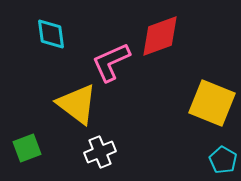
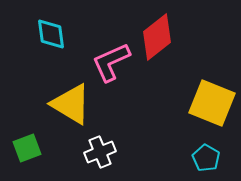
red diamond: moved 3 px left, 1 px down; rotated 18 degrees counterclockwise
yellow triangle: moved 6 px left; rotated 6 degrees counterclockwise
cyan pentagon: moved 17 px left, 2 px up
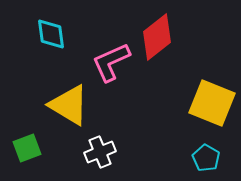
yellow triangle: moved 2 px left, 1 px down
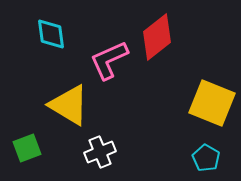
pink L-shape: moved 2 px left, 2 px up
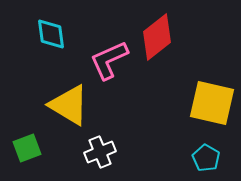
yellow square: rotated 9 degrees counterclockwise
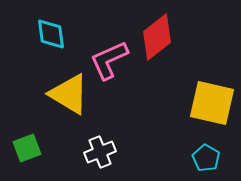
yellow triangle: moved 11 px up
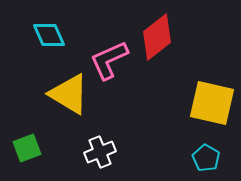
cyan diamond: moved 2 px left, 1 px down; rotated 16 degrees counterclockwise
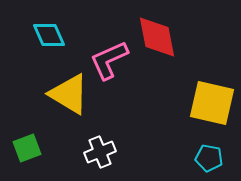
red diamond: rotated 63 degrees counterclockwise
cyan pentagon: moved 3 px right; rotated 20 degrees counterclockwise
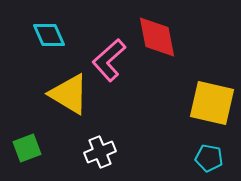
pink L-shape: rotated 18 degrees counterclockwise
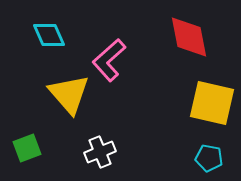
red diamond: moved 32 px right
yellow triangle: rotated 18 degrees clockwise
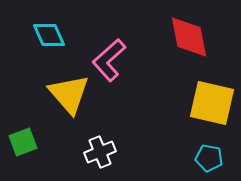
green square: moved 4 px left, 6 px up
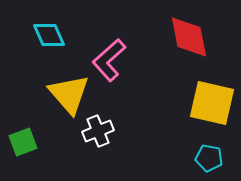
white cross: moved 2 px left, 21 px up
